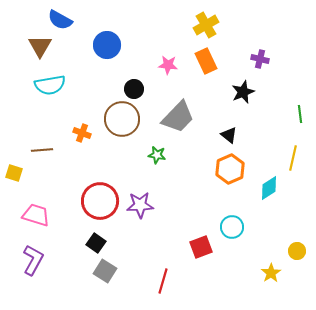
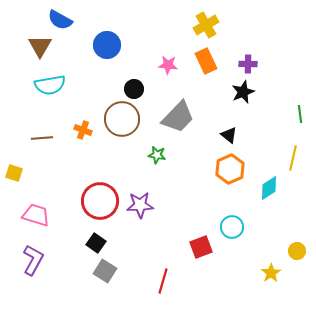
purple cross: moved 12 px left, 5 px down; rotated 12 degrees counterclockwise
orange cross: moved 1 px right, 3 px up
brown line: moved 12 px up
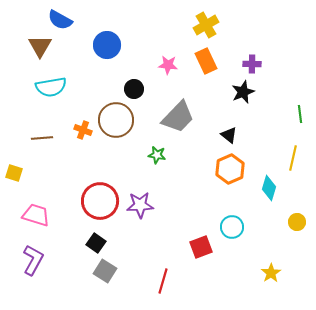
purple cross: moved 4 px right
cyan semicircle: moved 1 px right, 2 px down
brown circle: moved 6 px left, 1 px down
cyan diamond: rotated 40 degrees counterclockwise
yellow circle: moved 29 px up
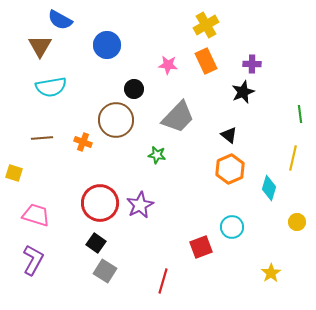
orange cross: moved 12 px down
red circle: moved 2 px down
purple star: rotated 24 degrees counterclockwise
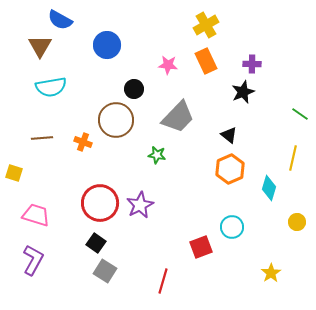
green line: rotated 48 degrees counterclockwise
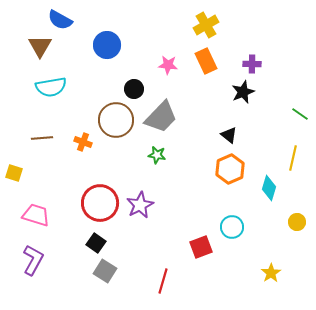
gray trapezoid: moved 17 px left
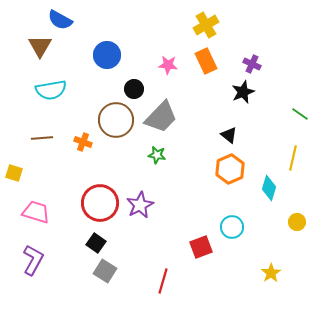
blue circle: moved 10 px down
purple cross: rotated 24 degrees clockwise
cyan semicircle: moved 3 px down
pink trapezoid: moved 3 px up
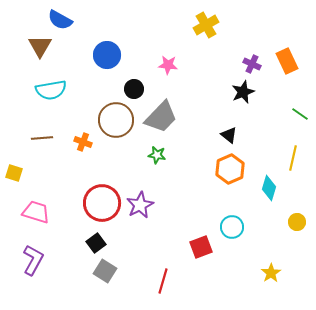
orange rectangle: moved 81 px right
red circle: moved 2 px right
black square: rotated 18 degrees clockwise
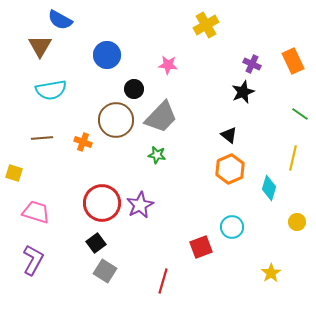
orange rectangle: moved 6 px right
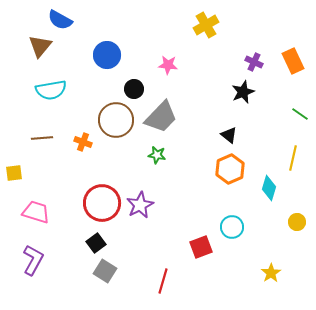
brown triangle: rotated 10 degrees clockwise
purple cross: moved 2 px right, 2 px up
yellow square: rotated 24 degrees counterclockwise
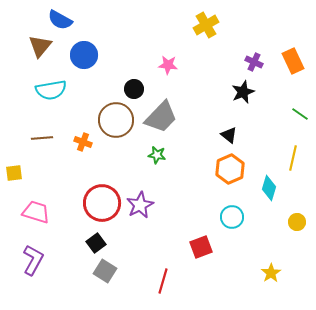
blue circle: moved 23 px left
cyan circle: moved 10 px up
